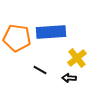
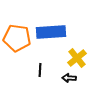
black line: rotated 64 degrees clockwise
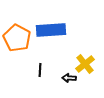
blue rectangle: moved 2 px up
orange pentagon: rotated 20 degrees clockwise
yellow cross: moved 8 px right, 6 px down
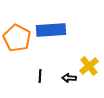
yellow cross: moved 4 px right, 2 px down
black line: moved 6 px down
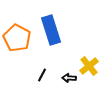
blue rectangle: rotated 76 degrees clockwise
black line: moved 2 px right, 1 px up; rotated 24 degrees clockwise
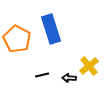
blue rectangle: moved 1 px up
orange pentagon: moved 1 px down
black line: rotated 48 degrees clockwise
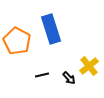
orange pentagon: moved 2 px down
black arrow: rotated 136 degrees counterclockwise
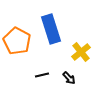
yellow cross: moved 8 px left, 14 px up
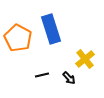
orange pentagon: moved 1 px right, 3 px up
yellow cross: moved 4 px right, 7 px down
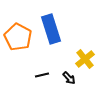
orange pentagon: moved 1 px up
